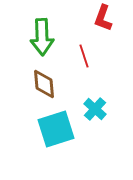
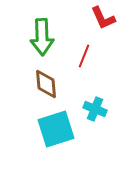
red L-shape: rotated 44 degrees counterclockwise
red line: rotated 40 degrees clockwise
brown diamond: moved 2 px right
cyan cross: rotated 20 degrees counterclockwise
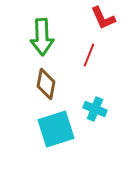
red line: moved 5 px right, 1 px up
brown diamond: rotated 16 degrees clockwise
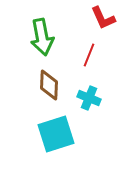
green arrow: rotated 9 degrees counterclockwise
brown diamond: moved 3 px right, 1 px down; rotated 8 degrees counterclockwise
cyan cross: moved 6 px left, 11 px up
cyan square: moved 5 px down
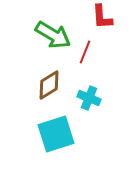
red L-shape: moved 1 px left, 1 px up; rotated 20 degrees clockwise
green arrow: moved 11 px right, 2 px up; rotated 48 degrees counterclockwise
red line: moved 4 px left, 3 px up
brown diamond: rotated 56 degrees clockwise
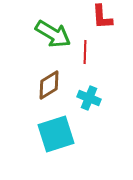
green arrow: moved 1 px up
red line: rotated 20 degrees counterclockwise
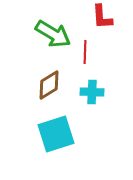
cyan cross: moved 3 px right, 6 px up; rotated 20 degrees counterclockwise
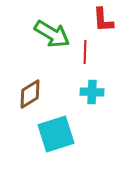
red L-shape: moved 1 px right, 3 px down
green arrow: moved 1 px left
brown diamond: moved 19 px left, 9 px down
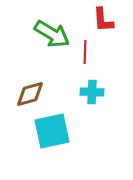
brown diamond: rotated 16 degrees clockwise
cyan square: moved 4 px left, 3 px up; rotated 6 degrees clockwise
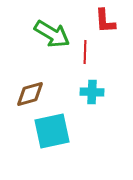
red L-shape: moved 2 px right, 1 px down
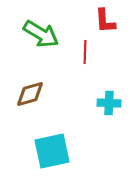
green arrow: moved 11 px left
cyan cross: moved 17 px right, 11 px down
cyan square: moved 20 px down
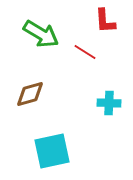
red line: rotated 60 degrees counterclockwise
